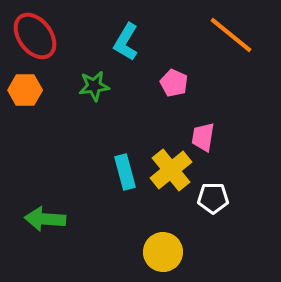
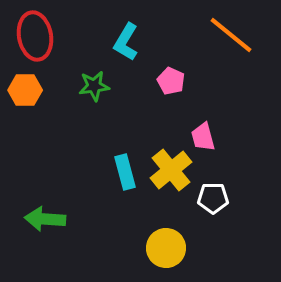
red ellipse: rotated 27 degrees clockwise
pink pentagon: moved 3 px left, 2 px up
pink trapezoid: rotated 24 degrees counterclockwise
yellow circle: moved 3 px right, 4 px up
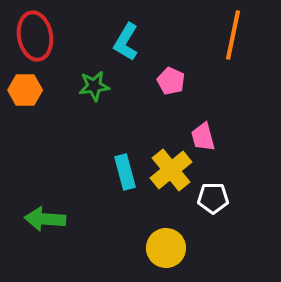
orange line: moved 2 px right; rotated 63 degrees clockwise
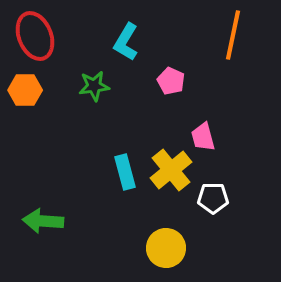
red ellipse: rotated 12 degrees counterclockwise
green arrow: moved 2 px left, 2 px down
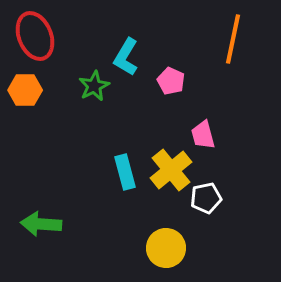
orange line: moved 4 px down
cyan L-shape: moved 15 px down
green star: rotated 20 degrees counterclockwise
pink trapezoid: moved 2 px up
white pentagon: moved 7 px left; rotated 12 degrees counterclockwise
green arrow: moved 2 px left, 3 px down
